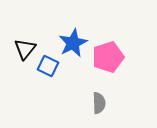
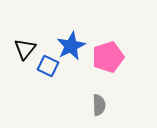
blue star: moved 2 px left, 3 px down
gray semicircle: moved 2 px down
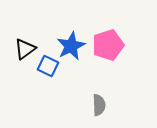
black triangle: rotated 15 degrees clockwise
pink pentagon: moved 12 px up
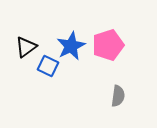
black triangle: moved 1 px right, 2 px up
gray semicircle: moved 19 px right, 9 px up; rotated 10 degrees clockwise
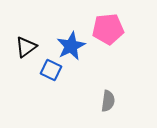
pink pentagon: moved 16 px up; rotated 12 degrees clockwise
blue square: moved 3 px right, 4 px down
gray semicircle: moved 10 px left, 5 px down
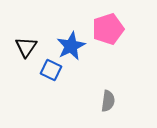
pink pentagon: rotated 12 degrees counterclockwise
black triangle: rotated 20 degrees counterclockwise
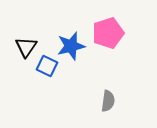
pink pentagon: moved 4 px down
blue star: rotated 12 degrees clockwise
blue square: moved 4 px left, 4 px up
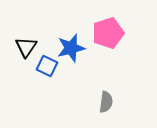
blue star: moved 2 px down
gray semicircle: moved 2 px left, 1 px down
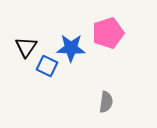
blue star: rotated 16 degrees clockwise
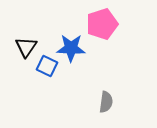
pink pentagon: moved 6 px left, 9 px up
